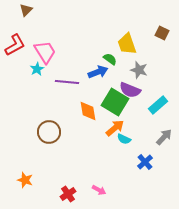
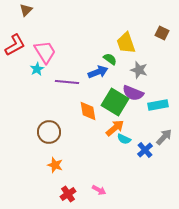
yellow trapezoid: moved 1 px left, 1 px up
purple semicircle: moved 3 px right, 3 px down
cyan rectangle: rotated 30 degrees clockwise
blue cross: moved 12 px up
orange star: moved 30 px right, 15 px up
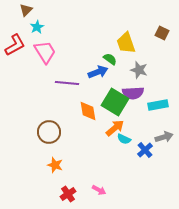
cyan star: moved 42 px up
purple line: moved 1 px down
purple semicircle: rotated 25 degrees counterclockwise
gray arrow: rotated 30 degrees clockwise
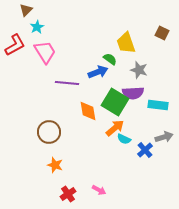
cyan rectangle: rotated 18 degrees clockwise
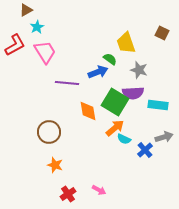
brown triangle: rotated 16 degrees clockwise
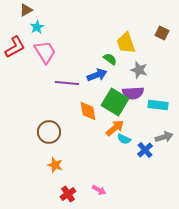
red L-shape: moved 2 px down
blue arrow: moved 1 px left, 3 px down
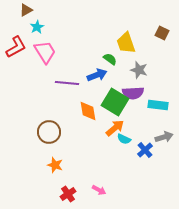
red L-shape: moved 1 px right
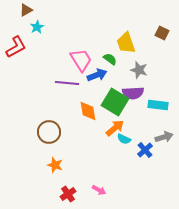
pink trapezoid: moved 36 px right, 8 px down
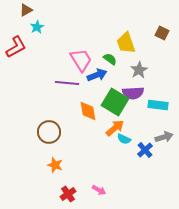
gray star: rotated 24 degrees clockwise
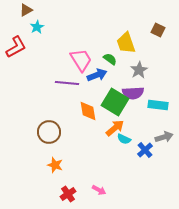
brown square: moved 4 px left, 3 px up
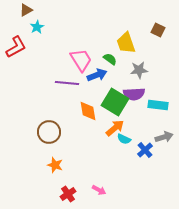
gray star: rotated 24 degrees clockwise
purple semicircle: moved 1 px right, 1 px down
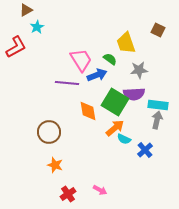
gray arrow: moved 7 px left, 17 px up; rotated 60 degrees counterclockwise
pink arrow: moved 1 px right
